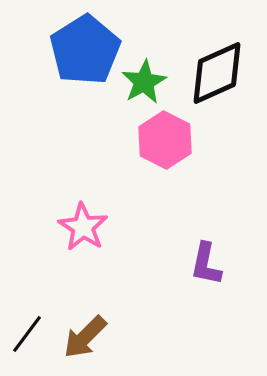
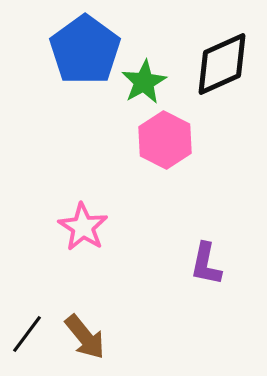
blue pentagon: rotated 4 degrees counterclockwise
black diamond: moved 5 px right, 9 px up
brown arrow: rotated 84 degrees counterclockwise
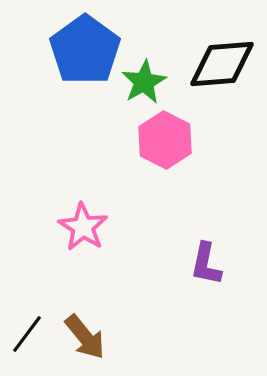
black diamond: rotated 20 degrees clockwise
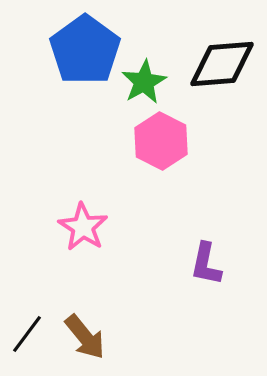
pink hexagon: moved 4 px left, 1 px down
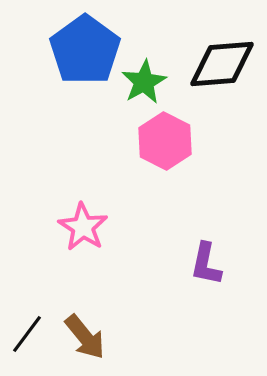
pink hexagon: moved 4 px right
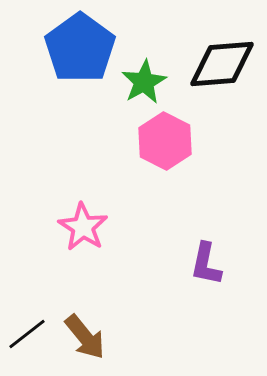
blue pentagon: moved 5 px left, 2 px up
black line: rotated 15 degrees clockwise
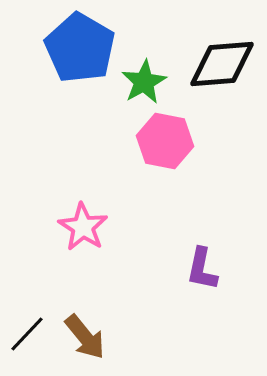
blue pentagon: rotated 6 degrees counterclockwise
pink hexagon: rotated 16 degrees counterclockwise
purple L-shape: moved 4 px left, 5 px down
black line: rotated 9 degrees counterclockwise
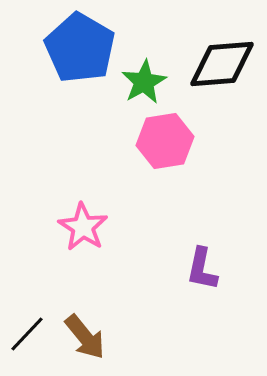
pink hexagon: rotated 20 degrees counterclockwise
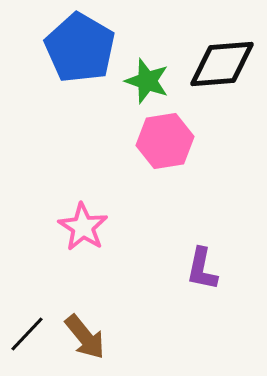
green star: moved 3 px right, 1 px up; rotated 24 degrees counterclockwise
